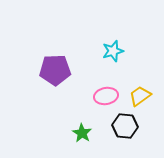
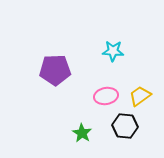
cyan star: rotated 20 degrees clockwise
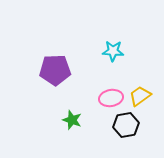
pink ellipse: moved 5 px right, 2 px down
black hexagon: moved 1 px right, 1 px up; rotated 15 degrees counterclockwise
green star: moved 10 px left, 13 px up; rotated 12 degrees counterclockwise
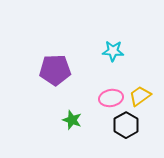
black hexagon: rotated 20 degrees counterclockwise
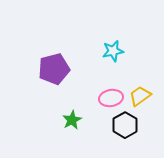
cyan star: rotated 15 degrees counterclockwise
purple pentagon: moved 1 px left, 1 px up; rotated 12 degrees counterclockwise
green star: rotated 24 degrees clockwise
black hexagon: moved 1 px left
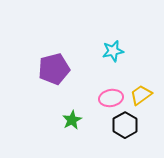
yellow trapezoid: moved 1 px right, 1 px up
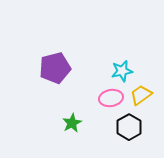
cyan star: moved 9 px right, 20 px down
purple pentagon: moved 1 px right, 1 px up
green star: moved 3 px down
black hexagon: moved 4 px right, 2 px down
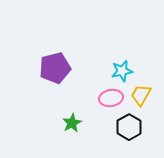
yellow trapezoid: rotated 25 degrees counterclockwise
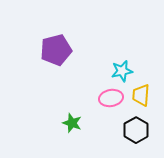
purple pentagon: moved 1 px right, 18 px up
yellow trapezoid: rotated 25 degrees counterclockwise
green star: rotated 24 degrees counterclockwise
black hexagon: moved 7 px right, 3 px down
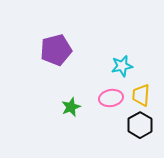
cyan star: moved 5 px up
green star: moved 1 px left, 16 px up; rotated 30 degrees clockwise
black hexagon: moved 4 px right, 5 px up
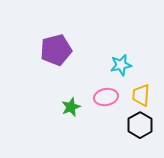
cyan star: moved 1 px left, 1 px up
pink ellipse: moved 5 px left, 1 px up
